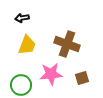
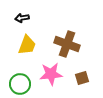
green circle: moved 1 px left, 1 px up
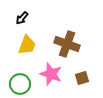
black arrow: rotated 40 degrees counterclockwise
pink star: rotated 25 degrees clockwise
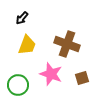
green circle: moved 2 px left, 1 px down
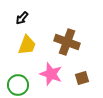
brown cross: moved 2 px up
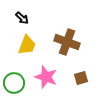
black arrow: rotated 88 degrees counterclockwise
pink star: moved 5 px left, 3 px down
brown square: moved 1 px left
green circle: moved 4 px left, 2 px up
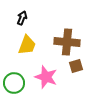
black arrow: rotated 112 degrees counterclockwise
brown cross: rotated 15 degrees counterclockwise
brown square: moved 5 px left, 12 px up
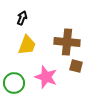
brown square: rotated 32 degrees clockwise
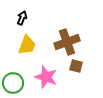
brown cross: rotated 25 degrees counterclockwise
green circle: moved 1 px left
